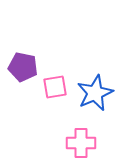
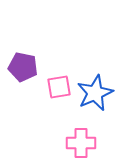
pink square: moved 4 px right
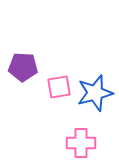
purple pentagon: rotated 8 degrees counterclockwise
blue star: rotated 9 degrees clockwise
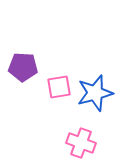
pink cross: rotated 20 degrees clockwise
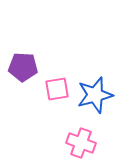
pink square: moved 2 px left, 2 px down
blue star: moved 2 px down
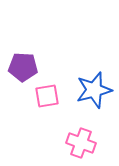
pink square: moved 10 px left, 7 px down
blue star: moved 1 px left, 5 px up
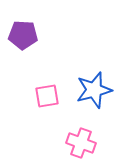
purple pentagon: moved 32 px up
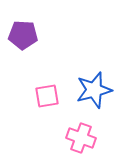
pink cross: moved 5 px up
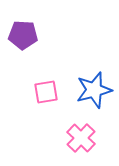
pink square: moved 1 px left, 4 px up
pink cross: rotated 24 degrees clockwise
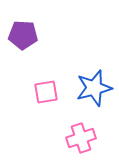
blue star: moved 2 px up
pink cross: rotated 28 degrees clockwise
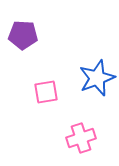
blue star: moved 3 px right, 10 px up; rotated 6 degrees counterclockwise
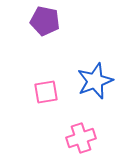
purple pentagon: moved 22 px right, 14 px up; rotated 8 degrees clockwise
blue star: moved 2 px left, 3 px down
